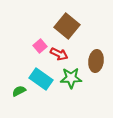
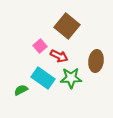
red arrow: moved 2 px down
cyan rectangle: moved 2 px right, 1 px up
green semicircle: moved 2 px right, 1 px up
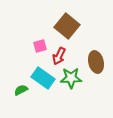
pink square: rotated 24 degrees clockwise
red arrow: rotated 90 degrees clockwise
brown ellipse: moved 1 px down; rotated 20 degrees counterclockwise
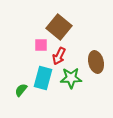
brown square: moved 8 px left, 1 px down
pink square: moved 1 px right, 1 px up; rotated 16 degrees clockwise
cyan rectangle: rotated 70 degrees clockwise
green semicircle: rotated 24 degrees counterclockwise
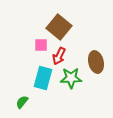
green semicircle: moved 1 px right, 12 px down
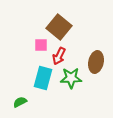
brown ellipse: rotated 25 degrees clockwise
green semicircle: moved 2 px left; rotated 24 degrees clockwise
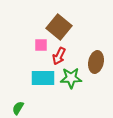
cyan rectangle: rotated 75 degrees clockwise
green semicircle: moved 2 px left, 6 px down; rotated 32 degrees counterclockwise
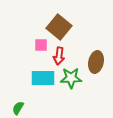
red arrow: rotated 18 degrees counterclockwise
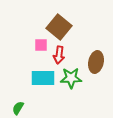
red arrow: moved 1 px up
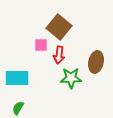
cyan rectangle: moved 26 px left
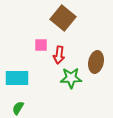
brown square: moved 4 px right, 9 px up
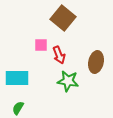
red arrow: rotated 30 degrees counterclockwise
green star: moved 3 px left, 3 px down; rotated 10 degrees clockwise
